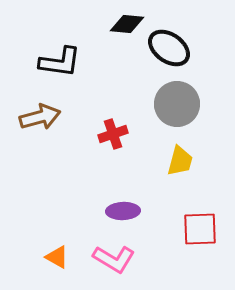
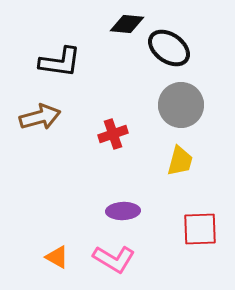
gray circle: moved 4 px right, 1 px down
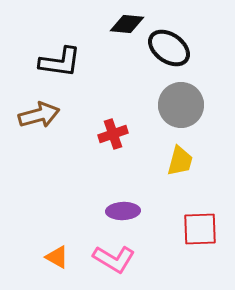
brown arrow: moved 1 px left, 2 px up
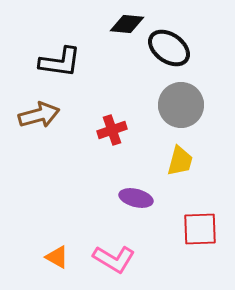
red cross: moved 1 px left, 4 px up
purple ellipse: moved 13 px right, 13 px up; rotated 16 degrees clockwise
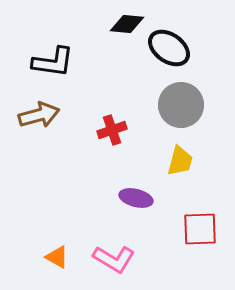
black L-shape: moved 7 px left
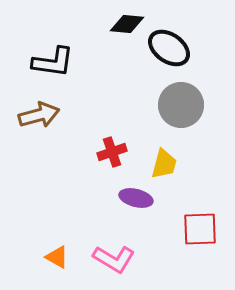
red cross: moved 22 px down
yellow trapezoid: moved 16 px left, 3 px down
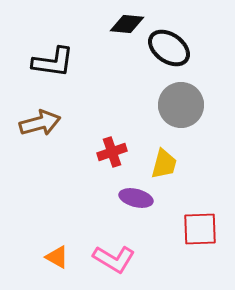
brown arrow: moved 1 px right, 8 px down
